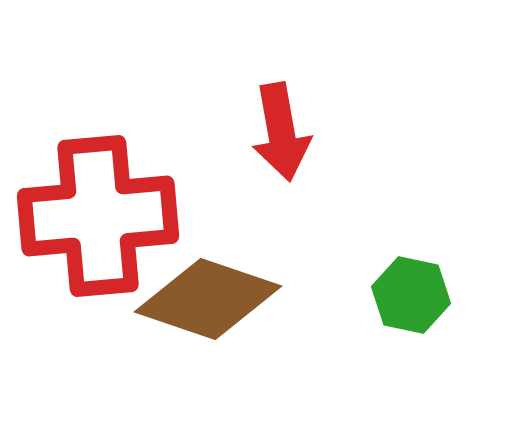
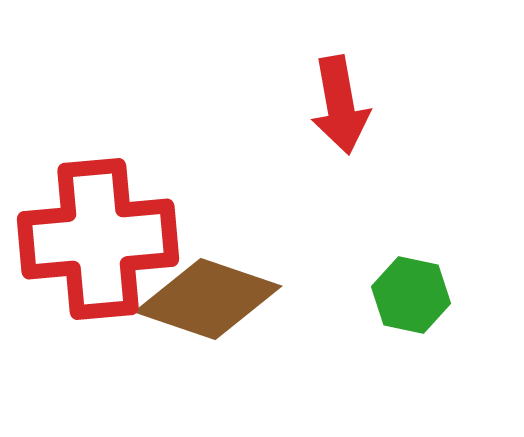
red arrow: moved 59 px right, 27 px up
red cross: moved 23 px down
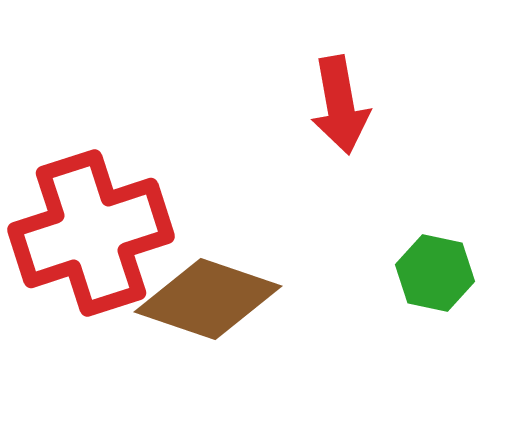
red cross: moved 7 px left, 6 px up; rotated 13 degrees counterclockwise
green hexagon: moved 24 px right, 22 px up
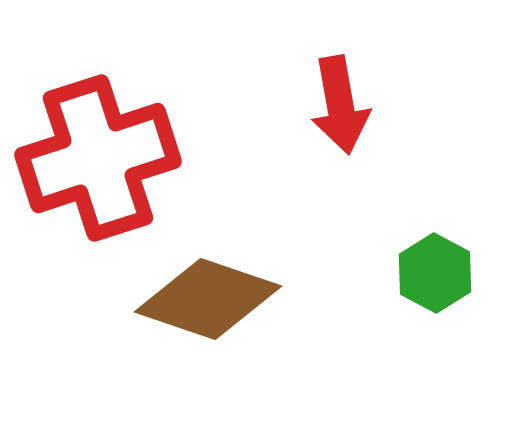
red cross: moved 7 px right, 75 px up
green hexagon: rotated 16 degrees clockwise
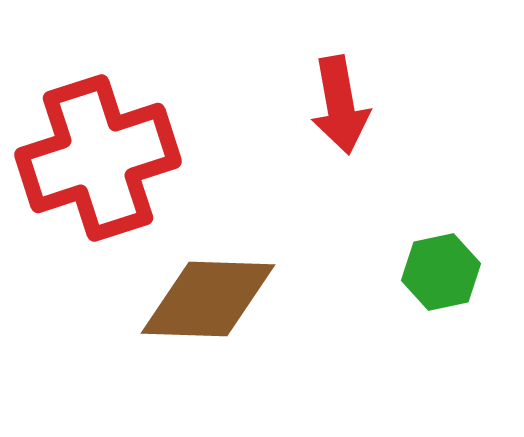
green hexagon: moved 6 px right, 1 px up; rotated 20 degrees clockwise
brown diamond: rotated 17 degrees counterclockwise
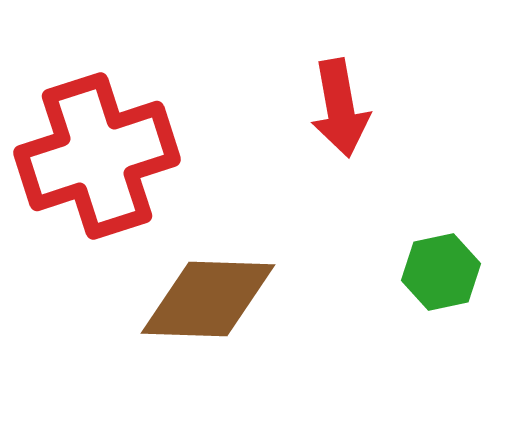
red arrow: moved 3 px down
red cross: moved 1 px left, 2 px up
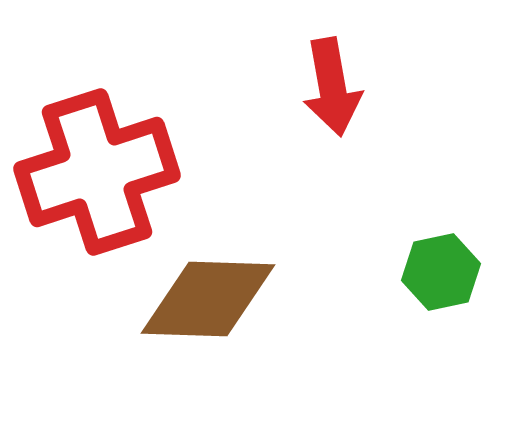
red arrow: moved 8 px left, 21 px up
red cross: moved 16 px down
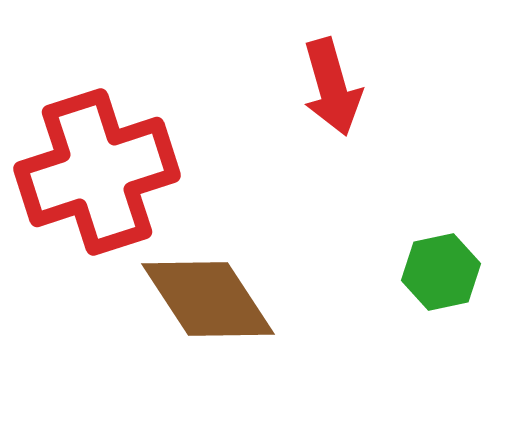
red arrow: rotated 6 degrees counterclockwise
brown diamond: rotated 55 degrees clockwise
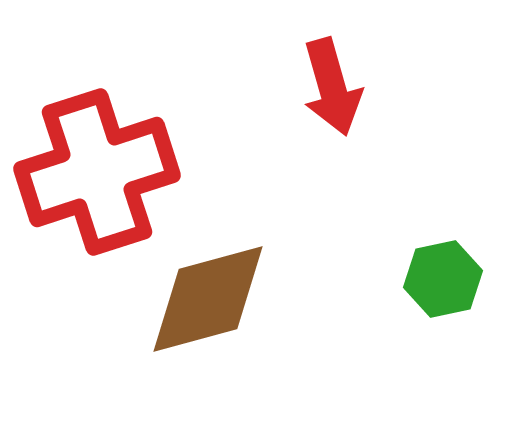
green hexagon: moved 2 px right, 7 px down
brown diamond: rotated 72 degrees counterclockwise
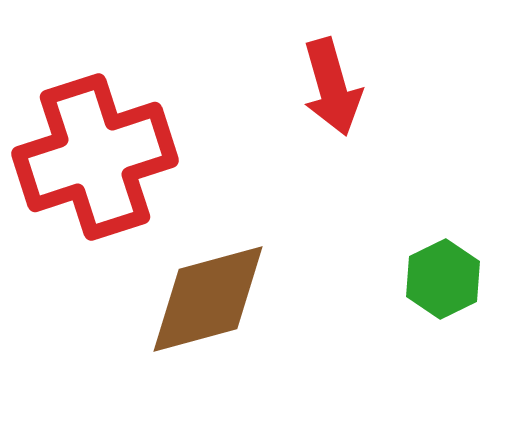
red cross: moved 2 px left, 15 px up
green hexagon: rotated 14 degrees counterclockwise
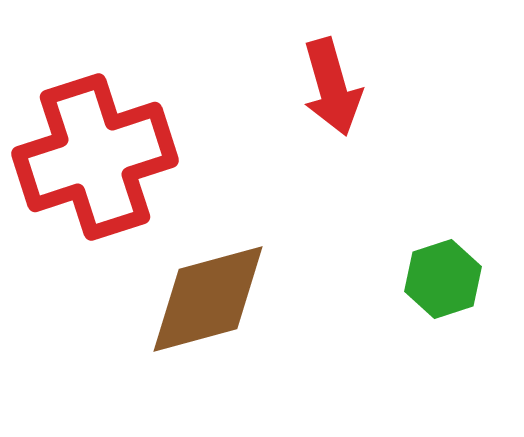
green hexagon: rotated 8 degrees clockwise
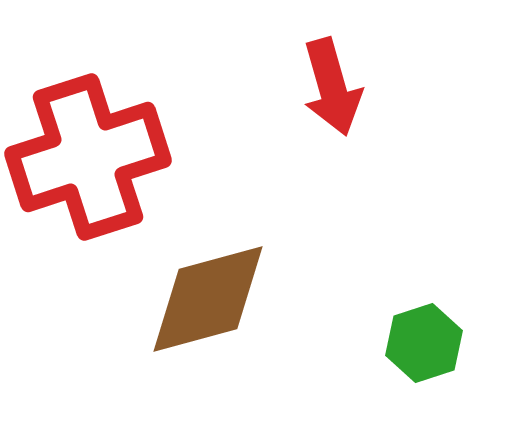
red cross: moved 7 px left
green hexagon: moved 19 px left, 64 px down
